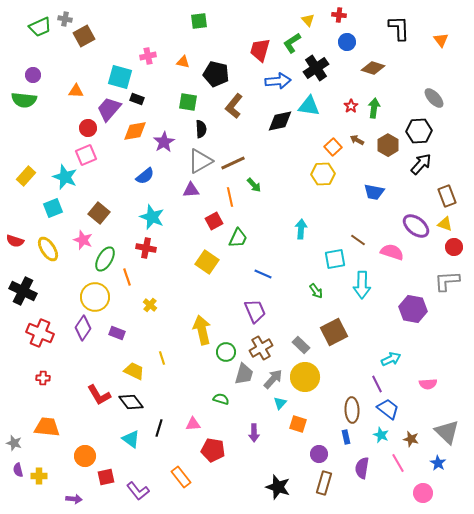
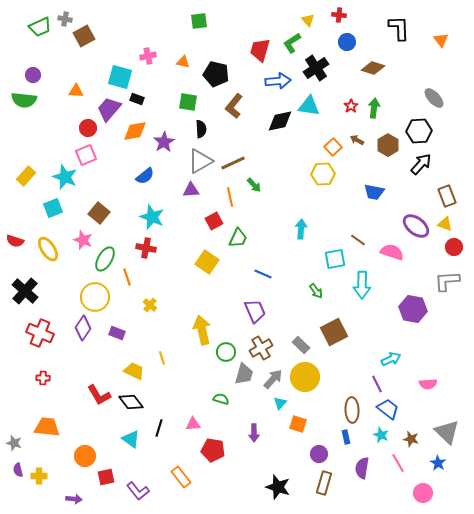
black cross at (23, 291): moved 2 px right; rotated 16 degrees clockwise
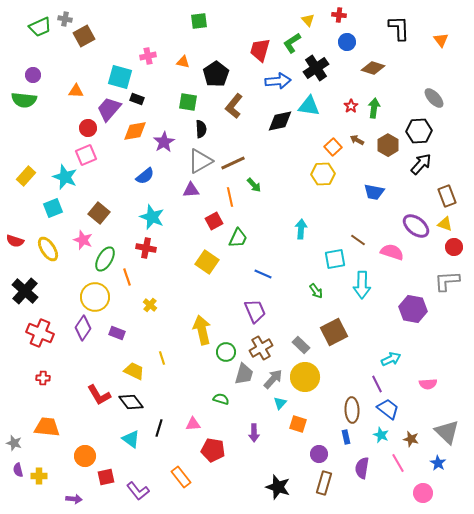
black pentagon at (216, 74): rotated 25 degrees clockwise
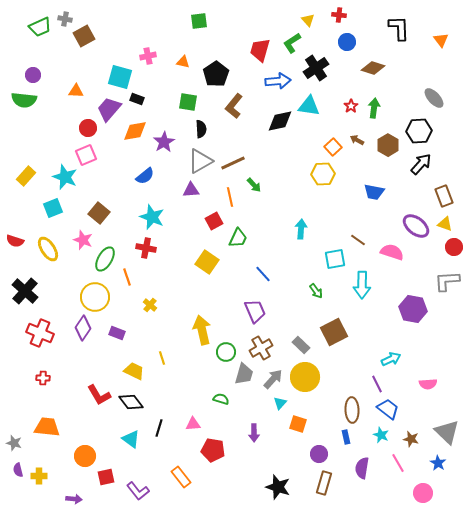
brown rectangle at (447, 196): moved 3 px left
blue line at (263, 274): rotated 24 degrees clockwise
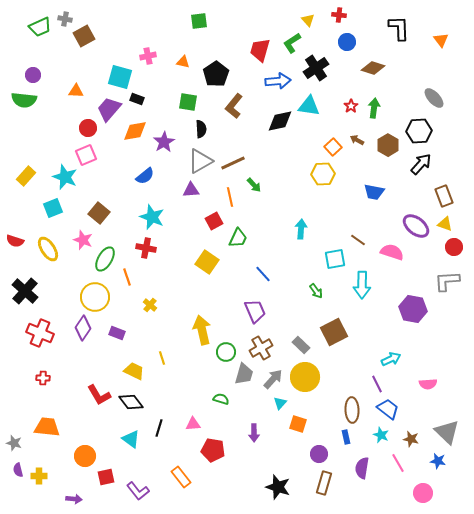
blue star at (438, 463): moved 2 px up; rotated 21 degrees counterclockwise
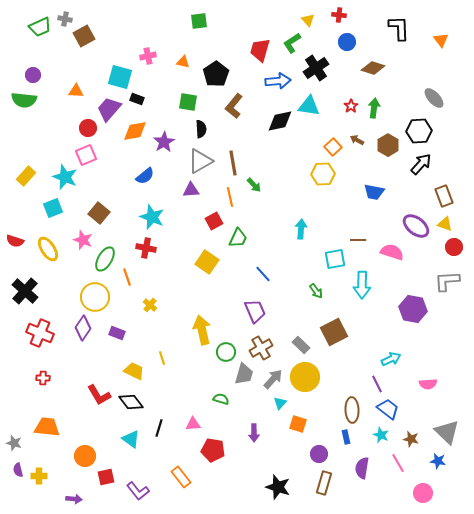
brown line at (233, 163): rotated 75 degrees counterclockwise
brown line at (358, 240): rotated 35 degrees counterclockwise
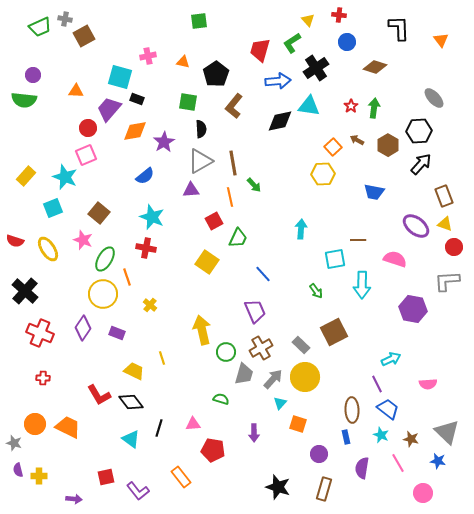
brown diamond at (373, 68): moved 2 px right, 1 px up
pink semicircle at (392, 252): moved 3 px right, 7 px down
yellow circle at (95, 297): moved 8 px right, 3 px up
orange trapezoid at (47, 427): moved 21 px right; rotated 20 degrees clockwise
orange circle at (85, 456): moved 50 px left, 32 px up
brown rectangle at (324, 483): moved 6 px down
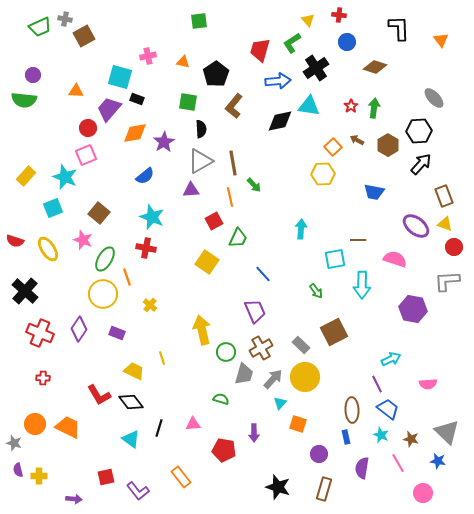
orange diamond at (135, 131): moved 2 px down
purple diamond at (83, 328): moved 4 px left, 1 px down
red pentagon at (213, 450): moved 11 px right
